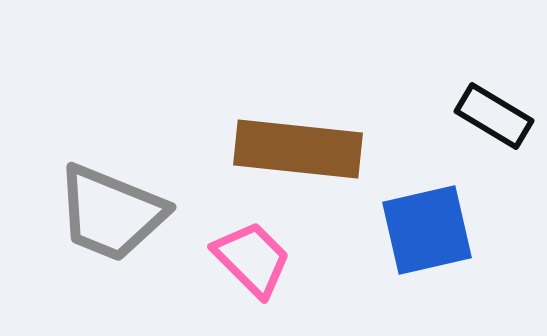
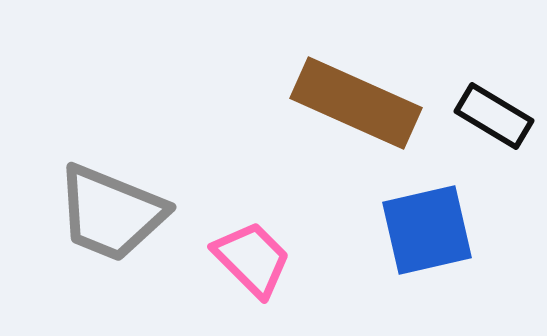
brown rectangle: moved 58 px right, 46 px up; rotated 18 degrees clockwise
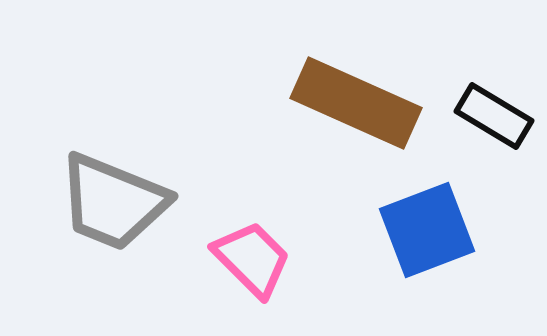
gray trapezoid: moved 2 px right, 11 px up
blue square: rotated 8 degrees counterclockwise
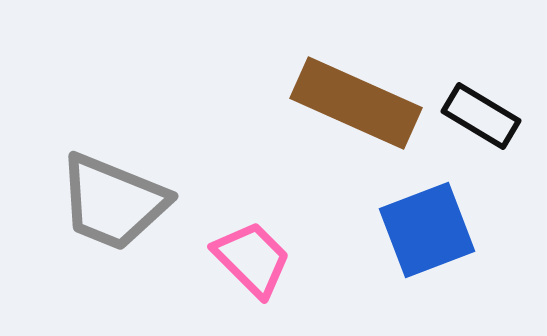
black rectangle: moved 13 px left
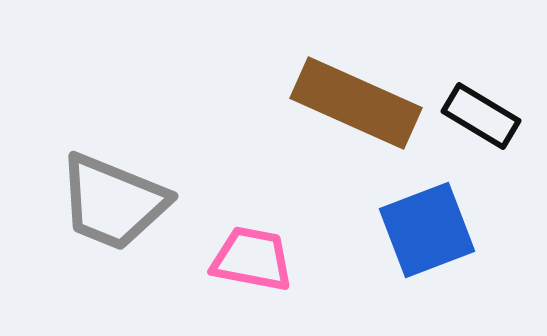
pink trapezoid: rotated 34 degrees counterclockwise
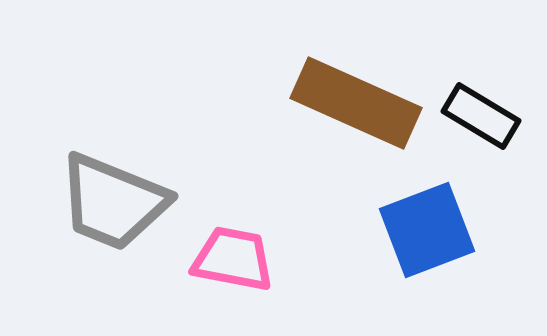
pink trapezoid: moved 19 px left
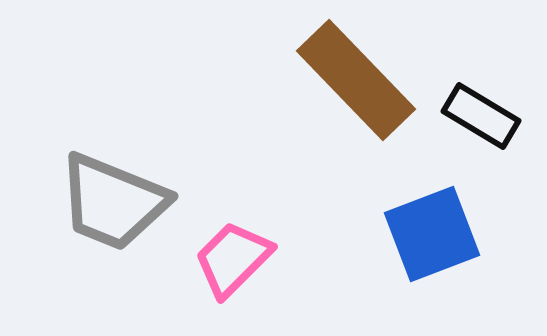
brown rectangle: moved 23 px up; rotated 22 degrees clockwise
blue square: moved 5 px right, 4 px down
pink trapezoid: rotated 56 degrees counterclockwise
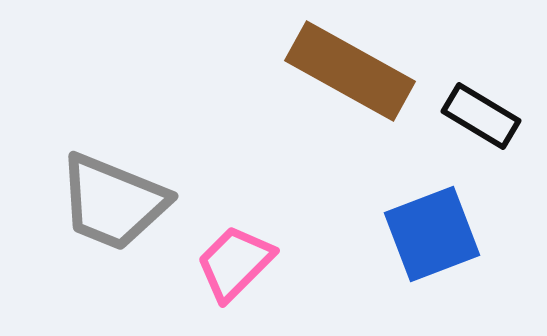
brown rectangle: moved 6 px left, 9 px up; rotated 17 degrees counterclockwise
pink trapezoid: moved 2 px right, 4 px down
